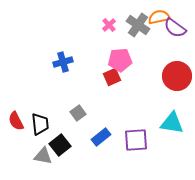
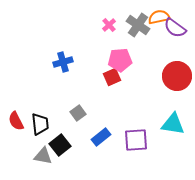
cyan triangle: moved 1 px right, 1 px down
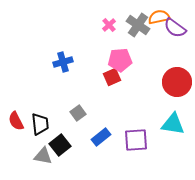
red circle: moved 6 px down
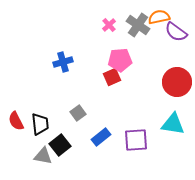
purple semicircle: moved 1 px right, 4 px down
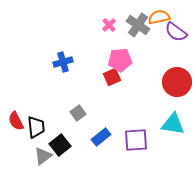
black trapezoid: moved 4 px left, 3 px down
gray triangle: rotated 48 degrees counterclockwise
